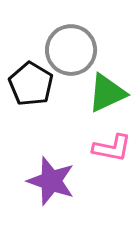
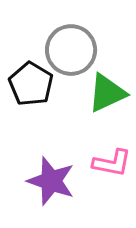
pink L-shape: moved 15 px down
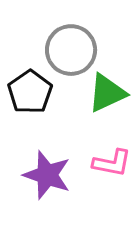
black pentagon: moved 1 px left, 8 px down; rotated 6 degrees clockwise
purple star: moved 4 px left, 6 px up
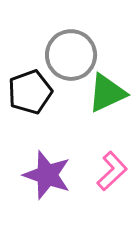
gray circle: moved 5 px down
black pentagon: rotated 15 degrees clockwise
pink L-shape: moved 8 px down; rotated 54 degrees counterclockwise
